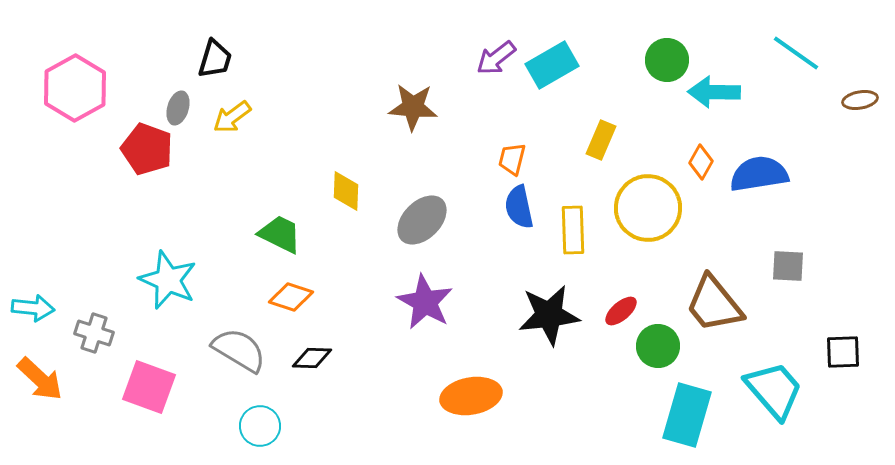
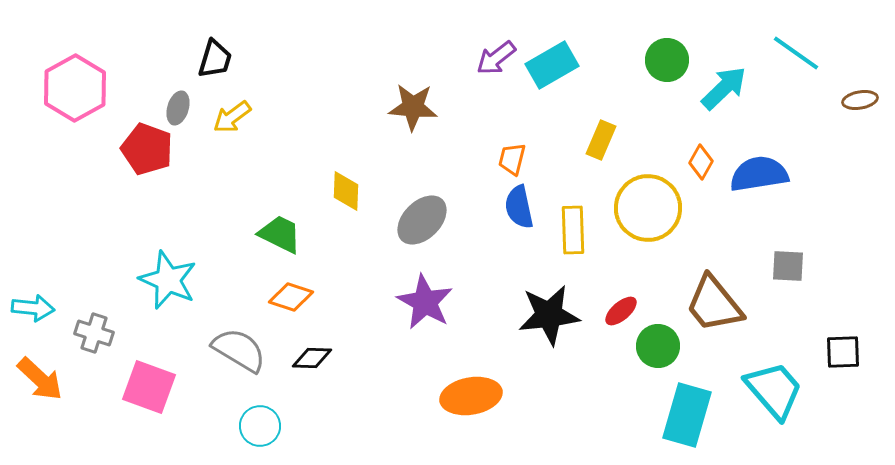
cyan arrow at (714, 92): moved 10 px right, 4 px up; rotated 135 degrees clockwise
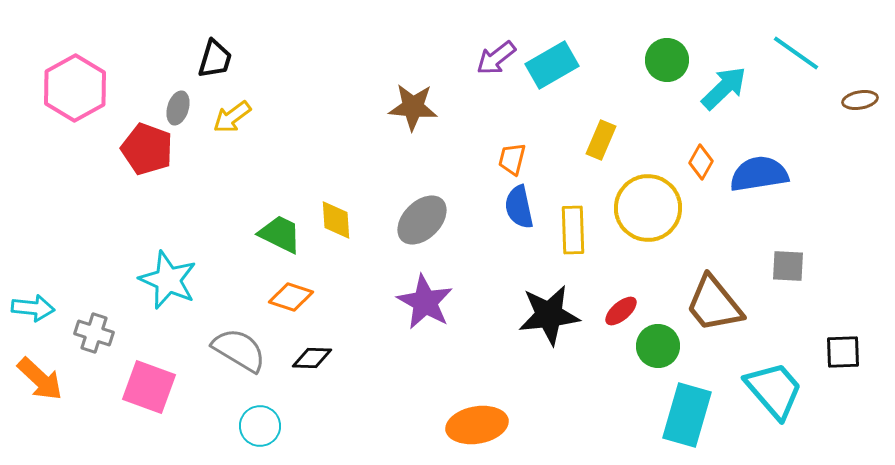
yellow diamond at (346, 191): moved 10 px left, 29 px down; rotated 6 degrees counterclockwise
orange ellipse at (471, 396): moved 6 px right, 29 px down
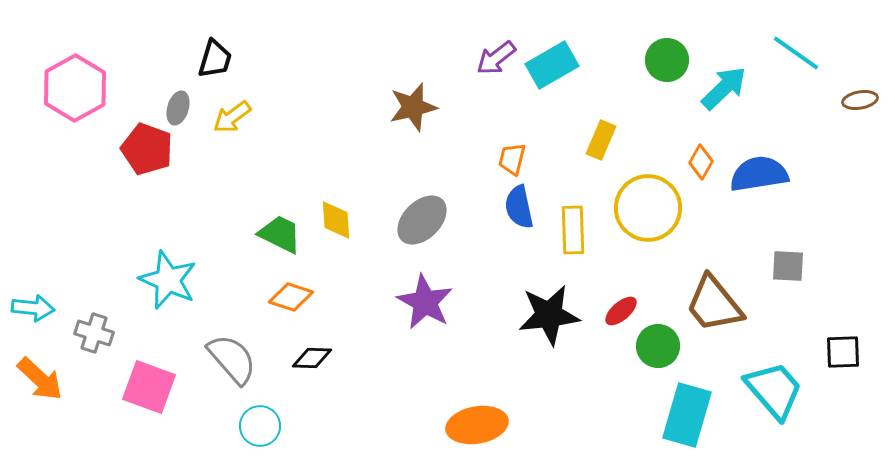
brown star at (413, 107): rotated 18 degrees counterclockwise
gray semicircle at (239, 350): moved 7 px left, 9 px down; rotated 18 degrees clockwise
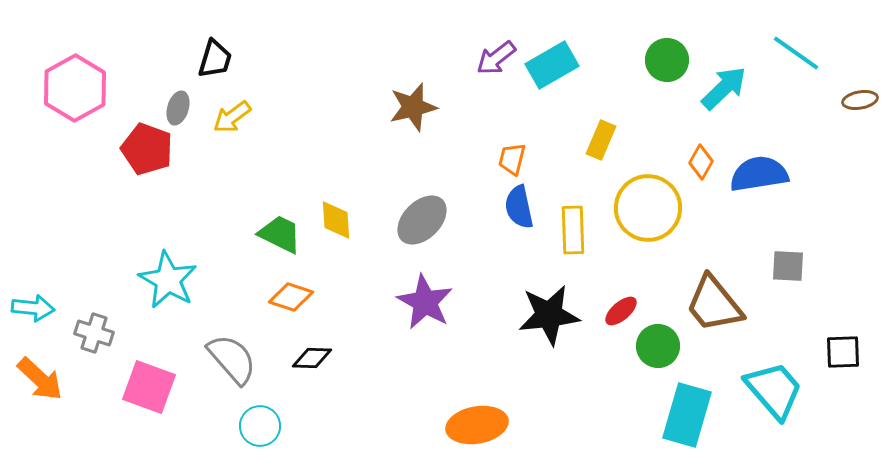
cyan star at (168, 280): rotated 6 degrees clockwise
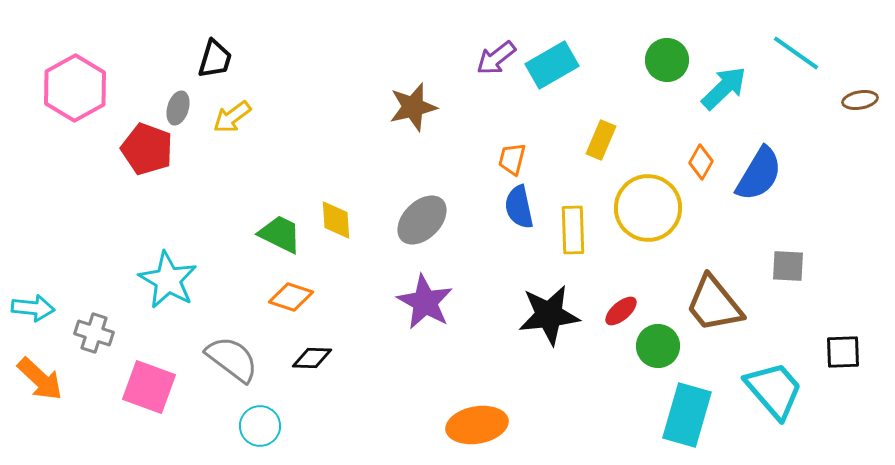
blue semicircle at (759, 174): rotated 130 degrees clockwise
gray semicircle at (232, 359): rotated 12 degrees counterclockwise
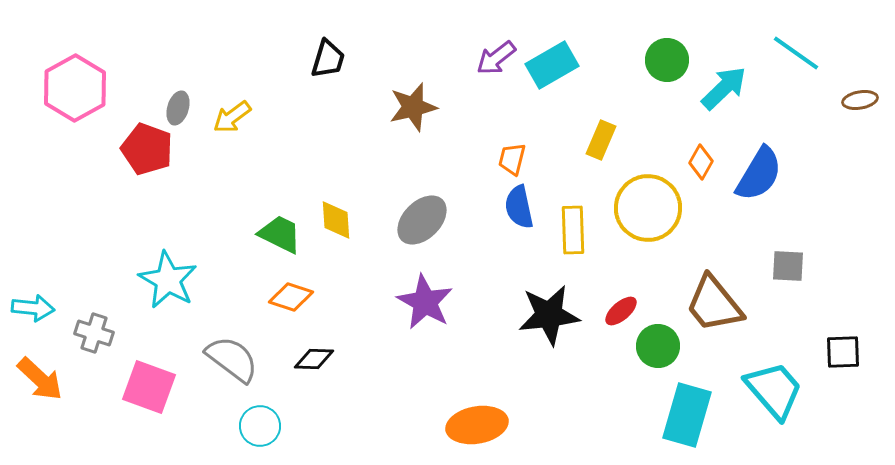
black trapezoid at (215, 59): moved 113 px right
black diamond at (312, 358): moved 2 px right, 1 px down
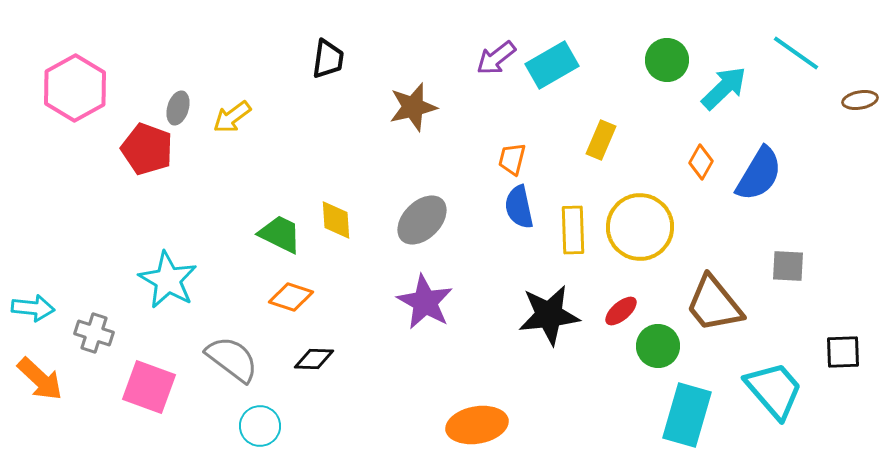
black trapezoid at (328, 59): rotated 9 degrees counterclockwise
yellow circle at (648, 208): moved 8 px left, 19 px down
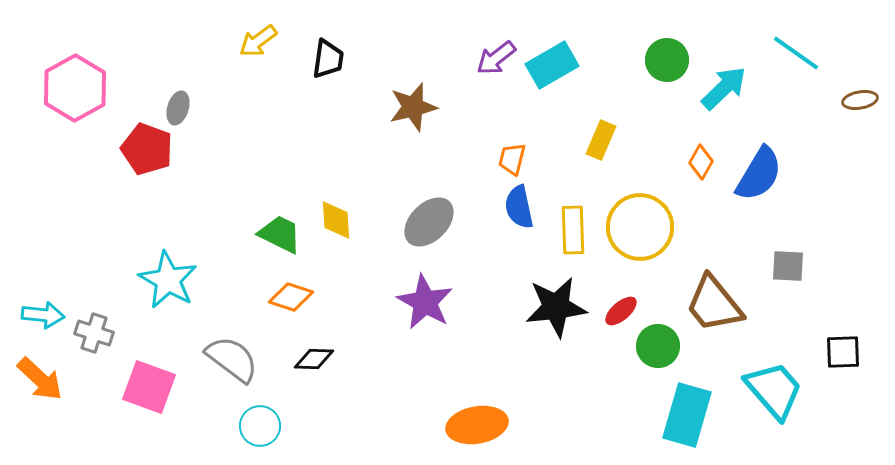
yellow arrow at (232, 117): moved 26 px right, 76 px up
gray ellipse at (422, 220): moved 7 px right, 2 px down
cyan arrow at (33, 308): moved 10 px right, 7 px down
black star at (549, 315): moved 7 px right, 8 px up
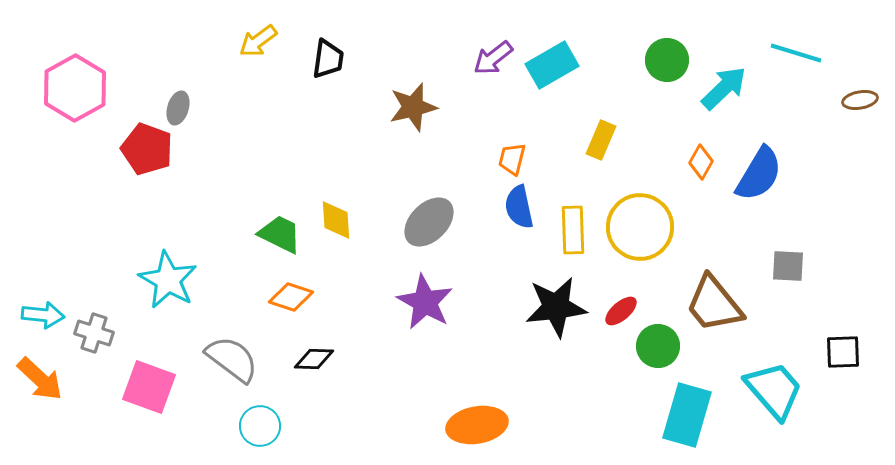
cyan line at (796, 53): rotated 18 degrees counterclockwise
purple arrow at (496, 58): moved 3 px left
